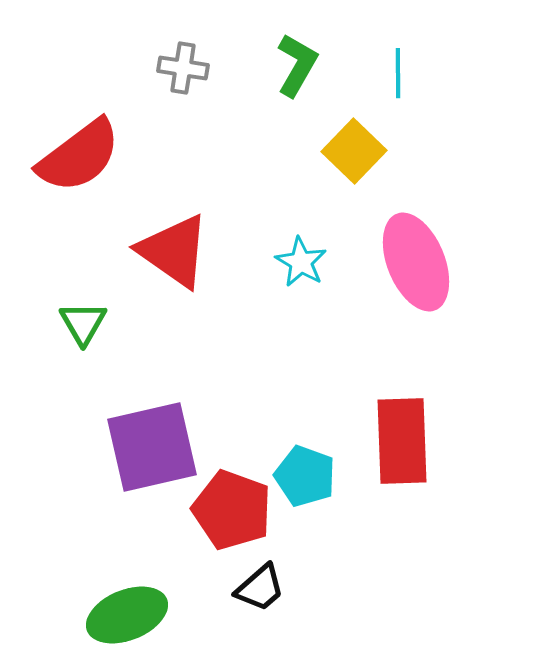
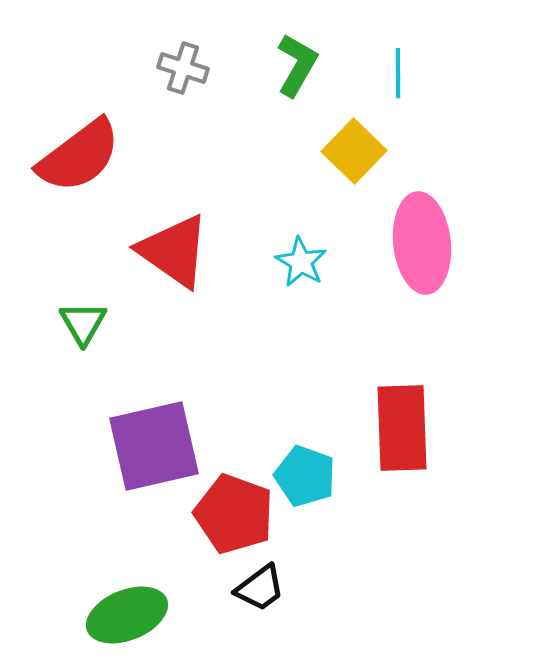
gray cross: rotated 9 degrees clockwise
pink ellipse: moved 6 px right, 19 px up; rotated 16 degrees clockwise
red rectangle: moved 13 px up
purple square: moved 2 px right, 1 px up
red pentagon: moved 2 px right, 4 px down
black trapezoid: rotated 4 degrees clockwise
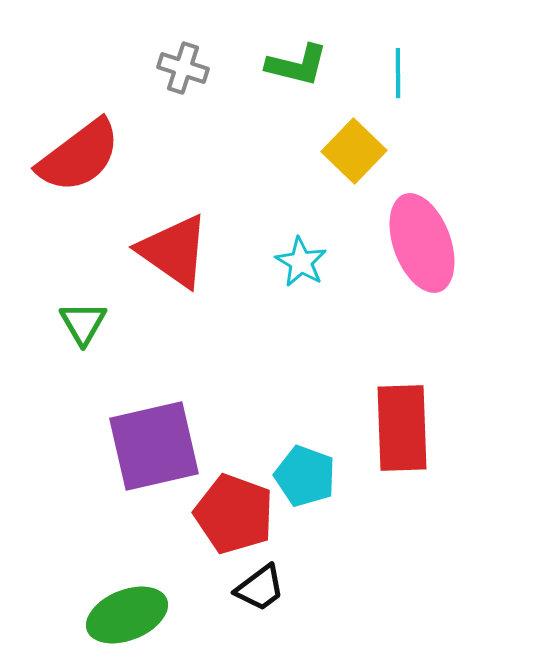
green L-shape: rotated 74 degrees clockwise
pink ellipse: rotated 14 degrees counterclockwise
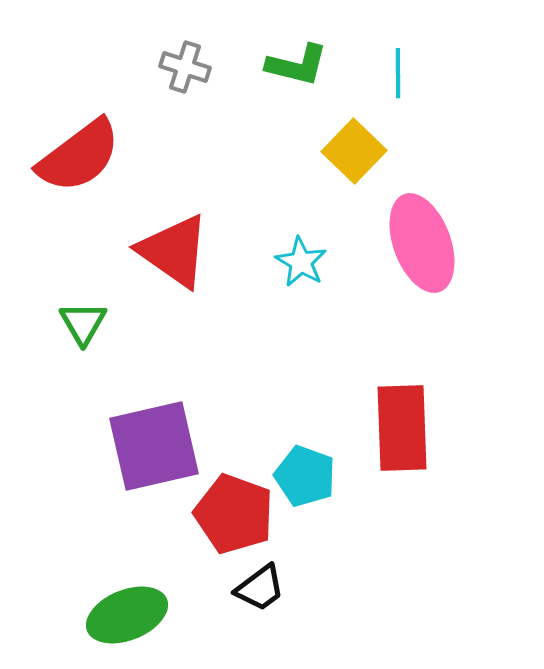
gray cross: moved 2 px right, 1 px up
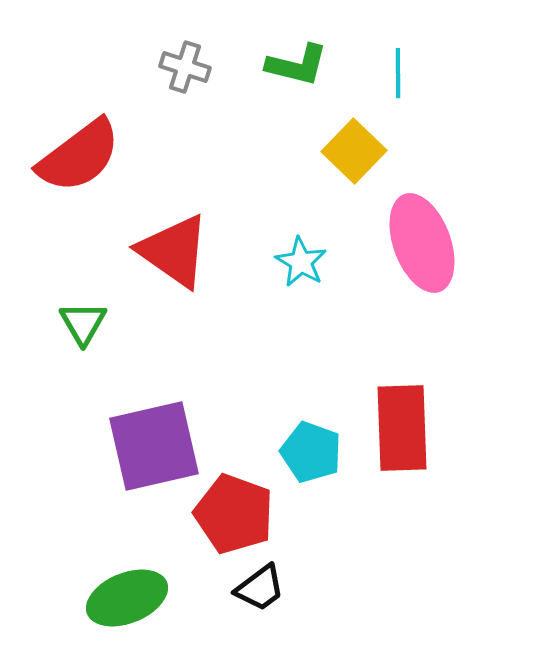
cyan pentagon: moved 6 px right, 24 px up
green ellipse: moved 17 px up
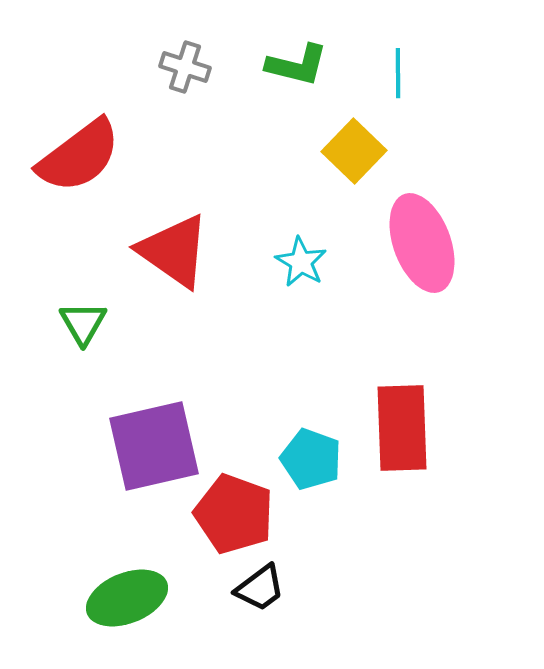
cyan pentagon: moved 7 px down
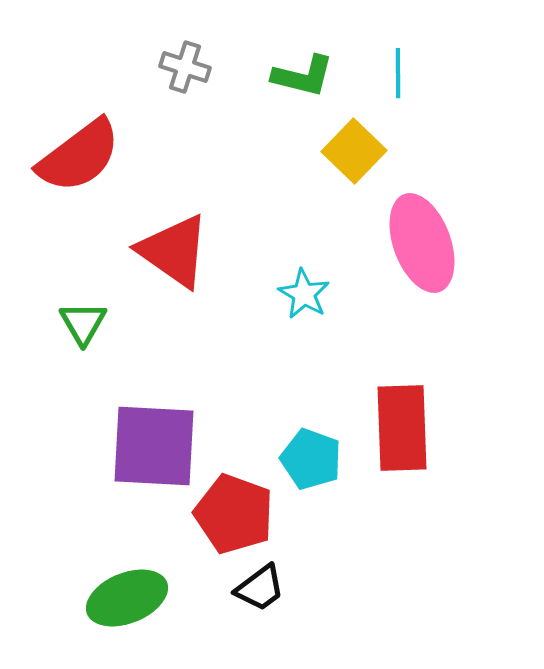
green L-shape: moved 6 px right, 11 px down
cyan star: moved 3 px right, 32 px down
purple square: rotated 16 degrees clockwise
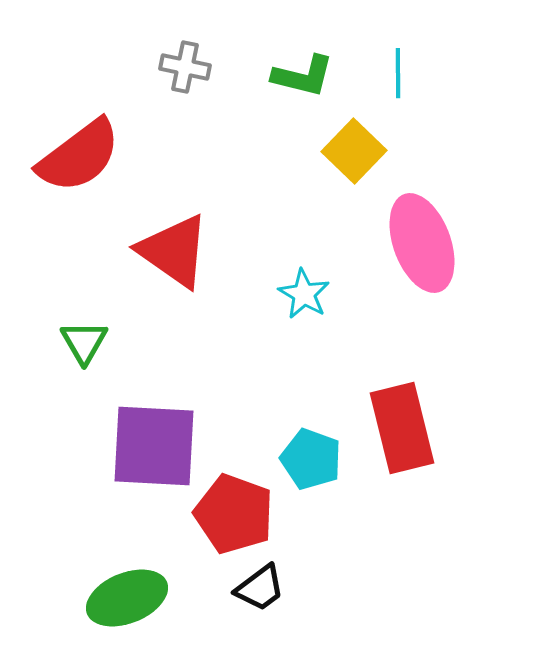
gray cross: rotated 6 degrees counterclockwise
green triangle: moved 1 px right, 19 px down
red rectangle: rotated 12 degrees counterclockwise
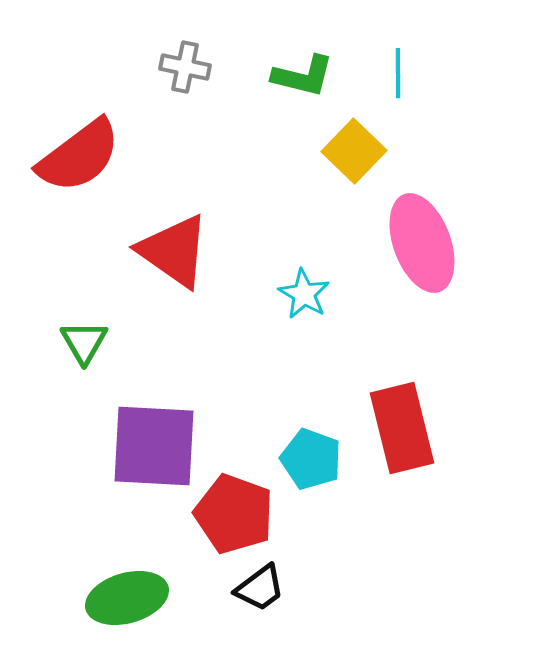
green ellipse: rotated 6 degrees clockwise
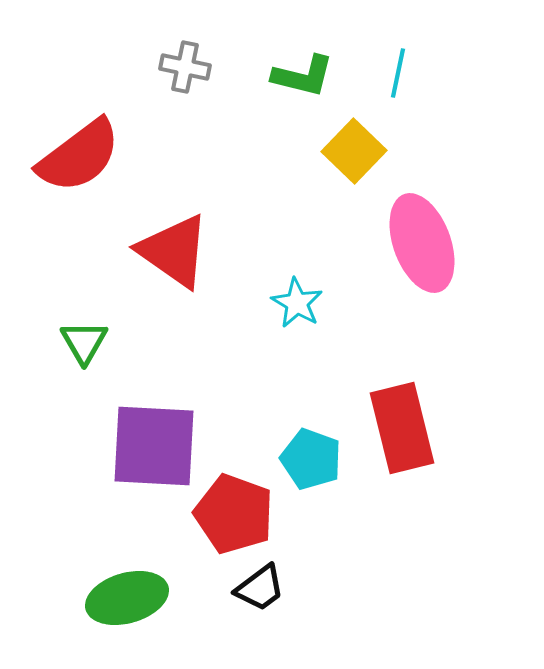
cyan line: rotated 12 degrees clockwise
cyan star: moved 7 px left, 9 px down
